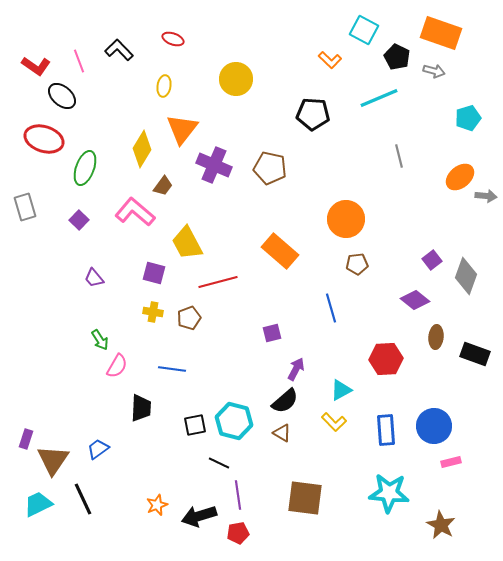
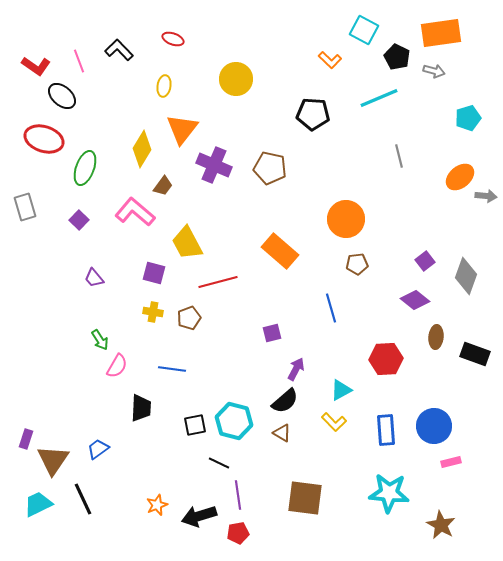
orange rectangle at (441, 33): rotated 27 degrees counterclockwise
purple square at (432, 260): moved 7 px left, 1 px down
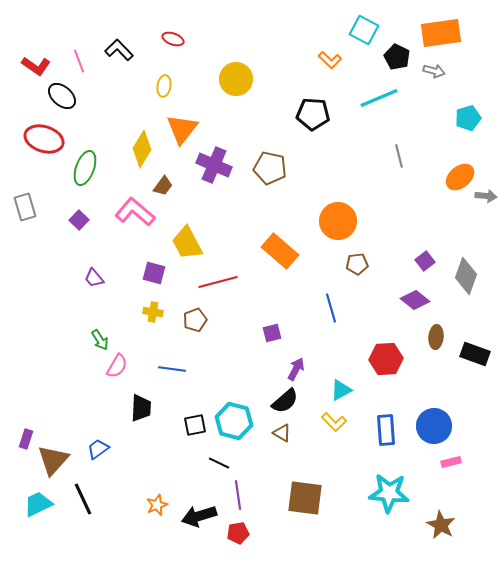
orange circle at (346, 219): moved 8 px left, 2 px down
brown pentagon at (189, 318): moved 6 px right, 2 px down
brown triangle at (53, 460): rotated 8 degrees clockwise
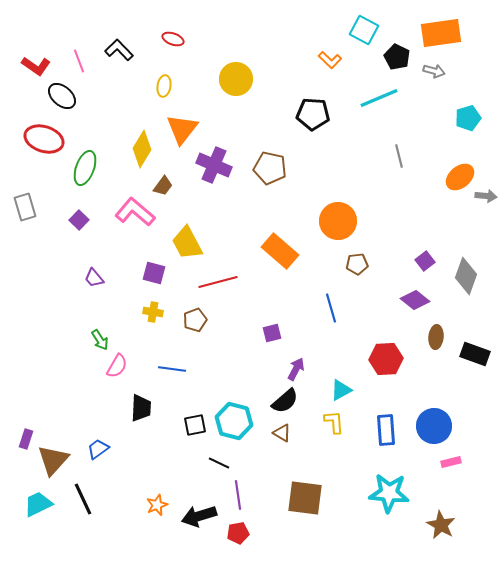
yellow L-shape at (334, 422): rotated 140 degrees counterclockwise
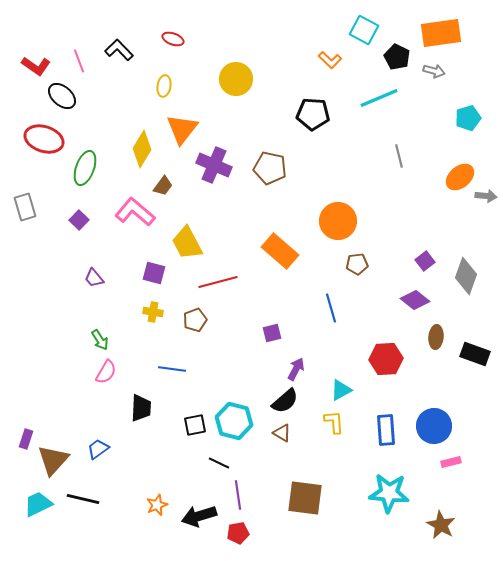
pink semicircle at (117, 366): moved 11 px left, 6 px down
black line at (83, 499): rotated 52 degrees counterclockwise
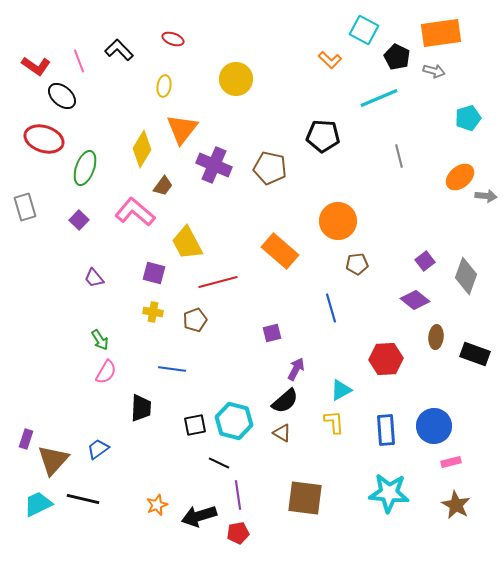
black pentagon at (313, 114): moved 10 px right, 22 px down
brown star at (441, 525): moved 15 px right, 20 px up
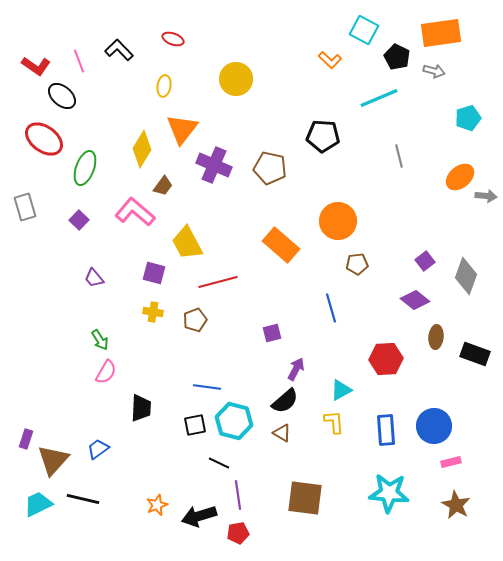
red ellipse at (44, 139): rotated 18 degrees clockwise
orange rectangle at (280, 251): moved 1 px right, 6 px up
blue line at (172, 369): moved 35 px right, 18 px down
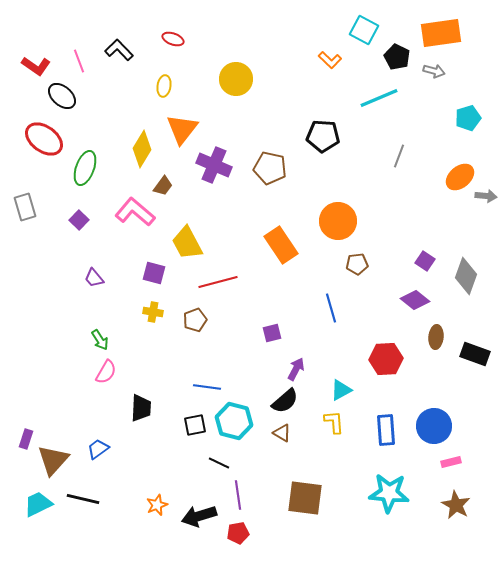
gray line at (399, 156): rotated 35 degrees clockwise
orange rectangle at (281, 245): rotated 15 degrees clockwise
purple square at (425, 261): rotated 18 degrees counterclockwise
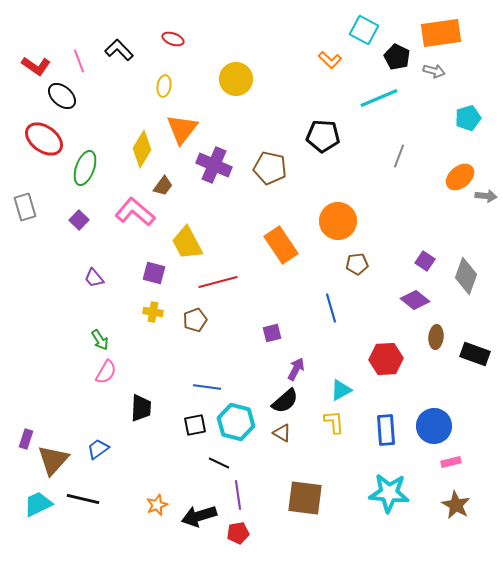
cyan hexagon at (234, 421): moved 2 px right, 1 px down
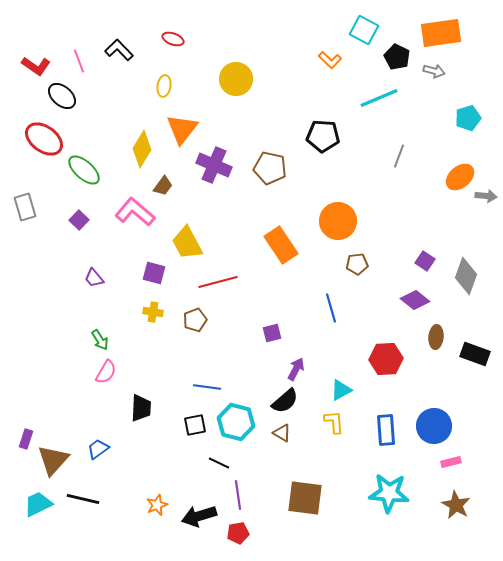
green ellipse at (85, 168): moved 1 px left, 2 px down; rotated 68 degrees counterclockwise
